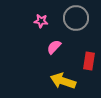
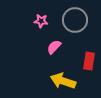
gray circle: moved 1 px left, 2 px down
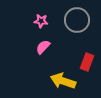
gray circle: moved 2 px right
pink semicircle: moved 11 px left
red rectangle: moved 2 px left, 1 px down; rotated 12 degrees clockwise
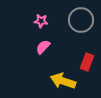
gray circle: moved 4 px right
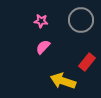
red rectangle: rotated 18 degrees clockwise
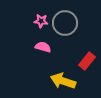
gray circle: moved 16 px left, 3 px down
pink semicircle: rotated 63 degrees clockwise
red rectangle: moved 1 px up
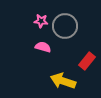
gray circle: moved 3 px down
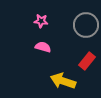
gray circle: moved 21 px right, 1 px up
